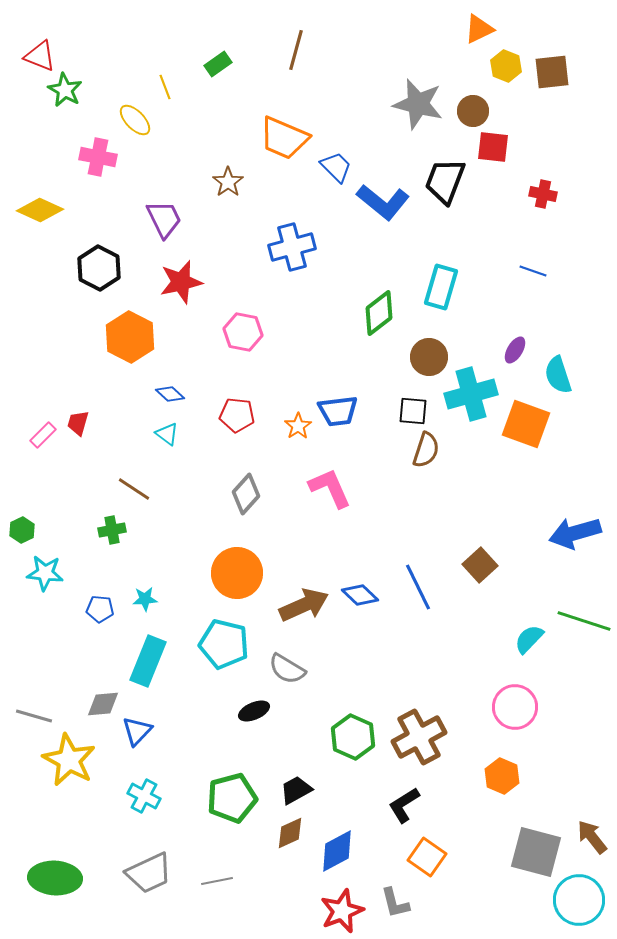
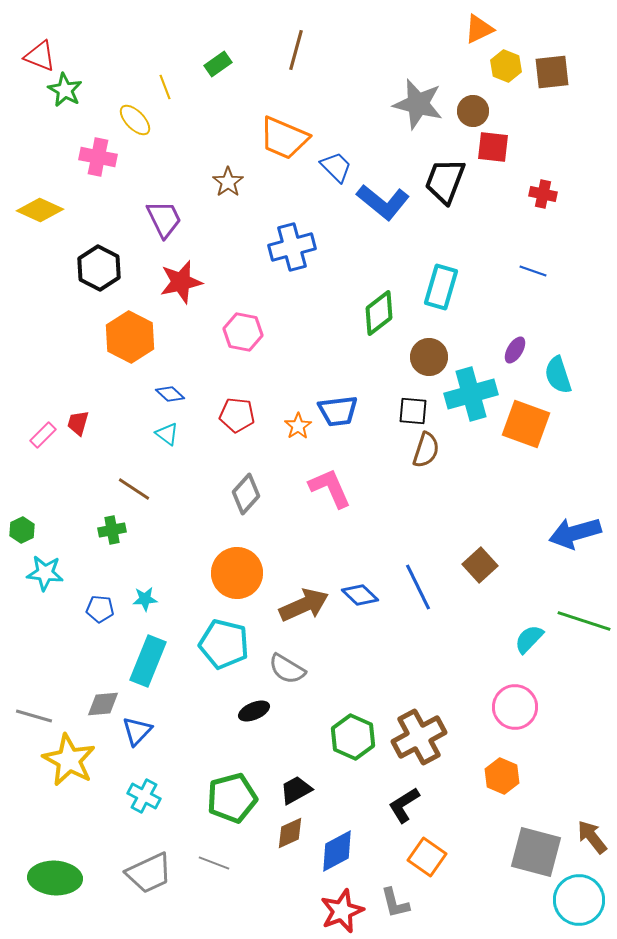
gray line at (217, 881): moved 3 px left, 18 px up; rotated 32 degrees clockwise
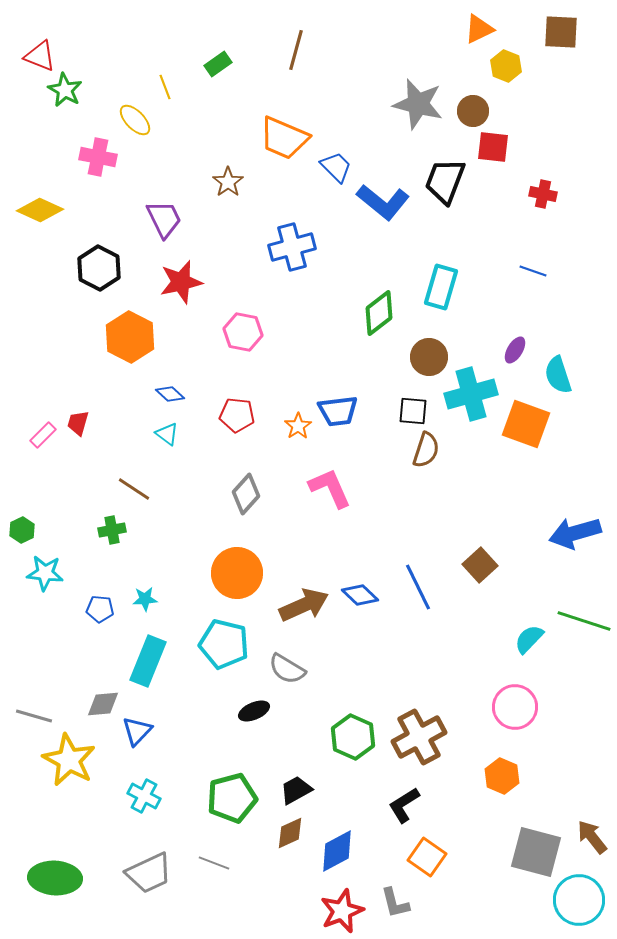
brown square at (552, 72): moved 9 px right, 40 px up; rotated 9 degrees clockwise
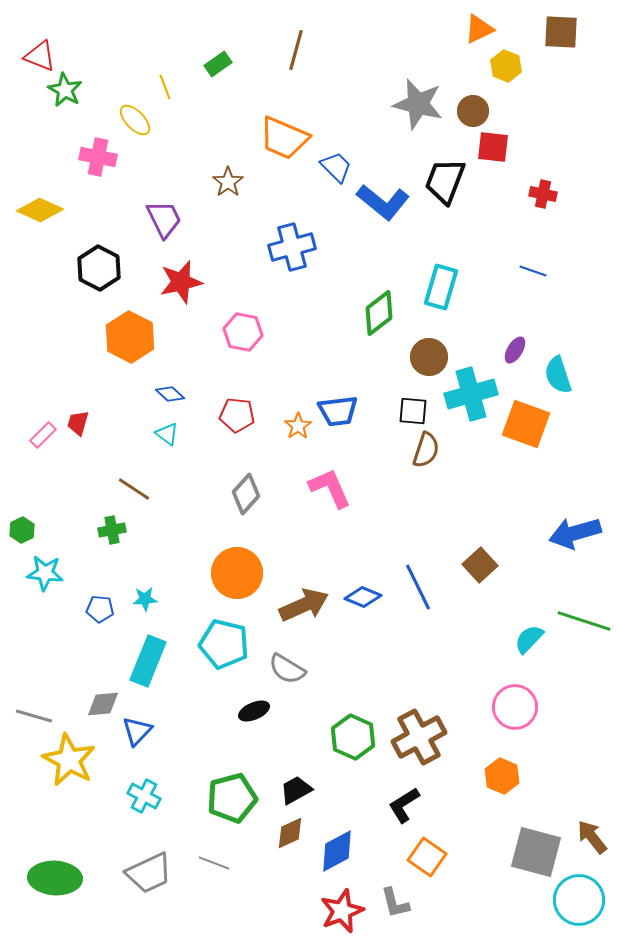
blue diamond at (360, 595): moved 3 px right, 2 px down; rotated 21 degrees counterclockwise
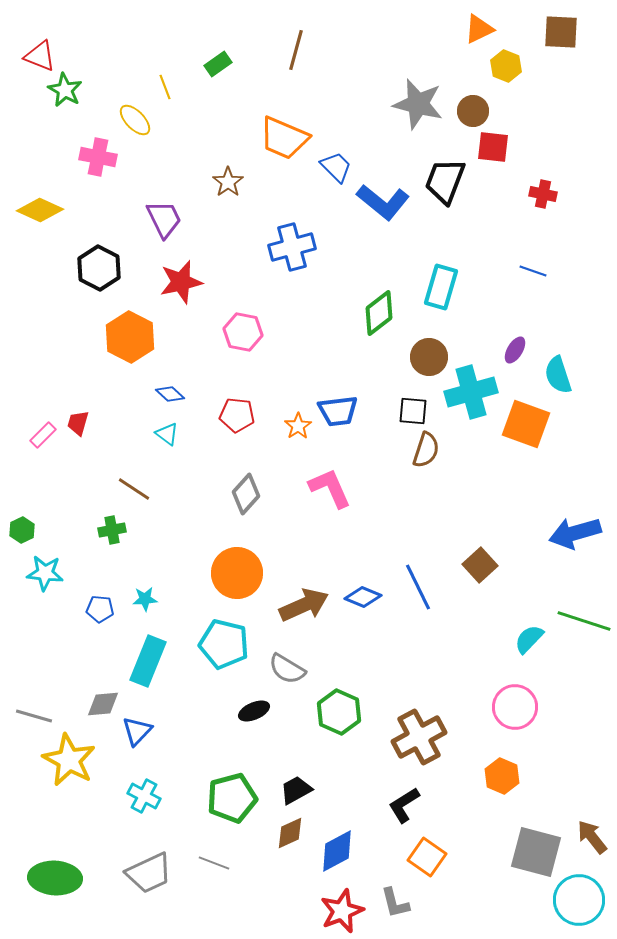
cyan cross at (471, 394): moved 2 px up
green hexagon at (353, 737): moved 14 px left, 25 px up
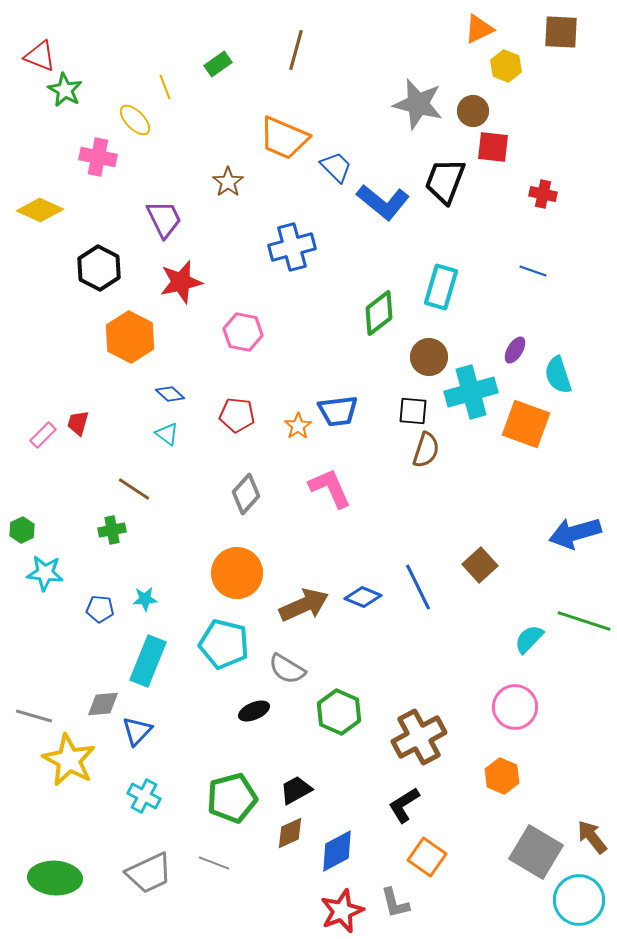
gray square at (536, 852): rotated 16 degrees clockwise
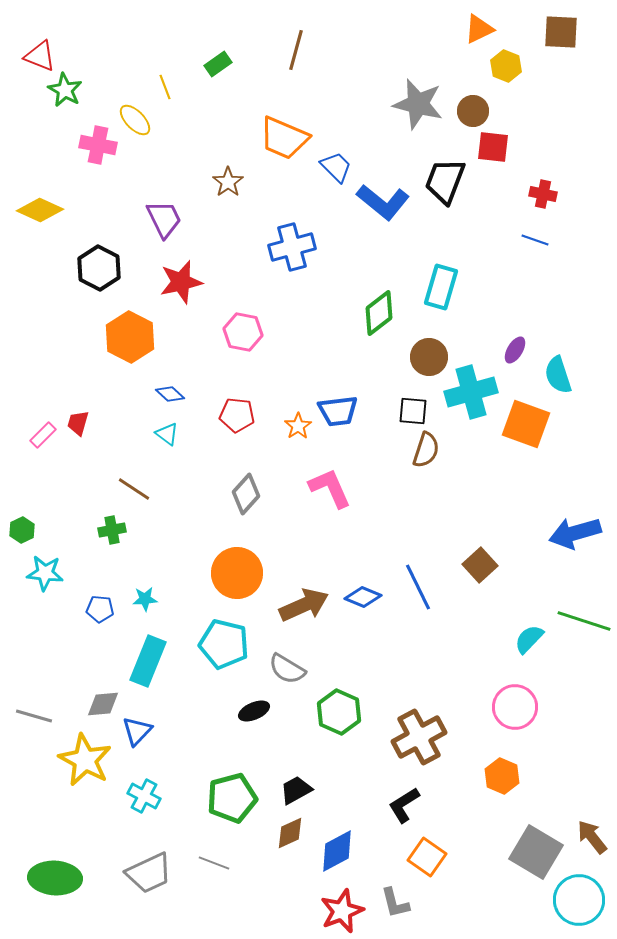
pink cross at (98, 157): moved 12 px up
blue line at (533, 271): moved 2 px right, 31 px up
yellow star at (69, 760): moved 16 px right
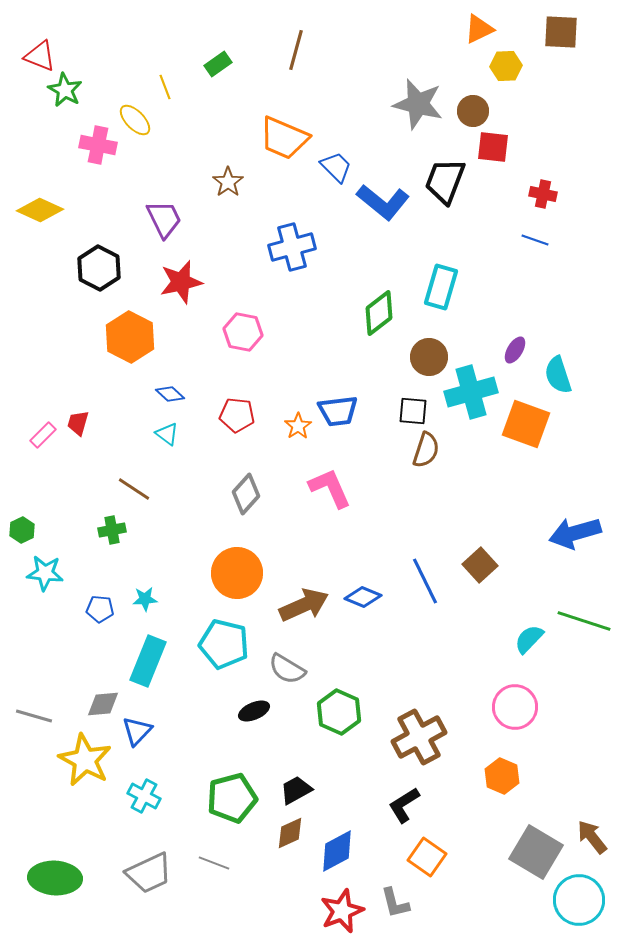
yellow hexagon at (506, 66): rotated 24 degrees counterclockwise
blue line at (418, 587): moved 7 px right, 6 px up
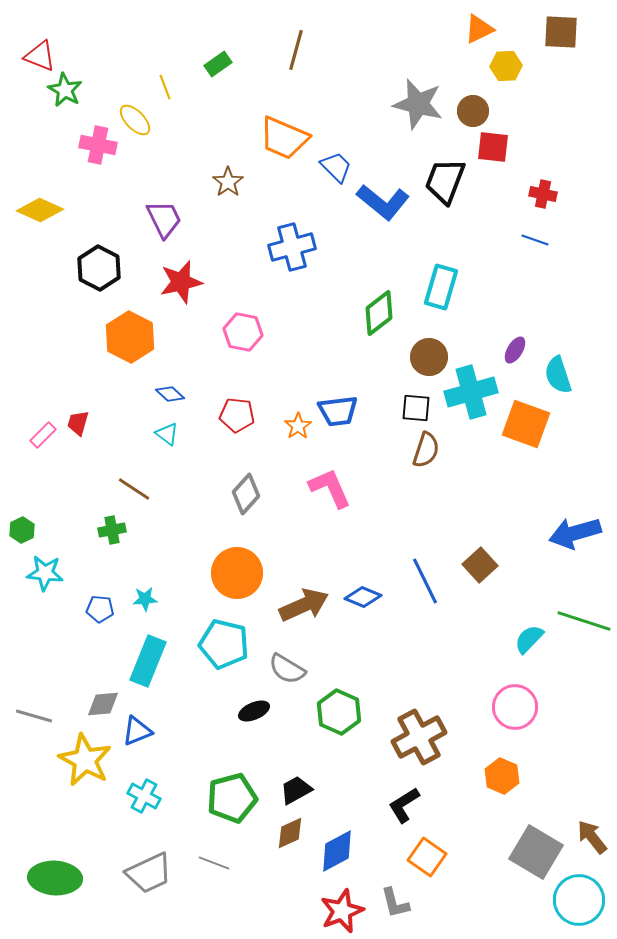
black square at (413, 411): moved 3 px right, 3 px up
blue triangle at (137, 731): rotated 24 degrees clockwise
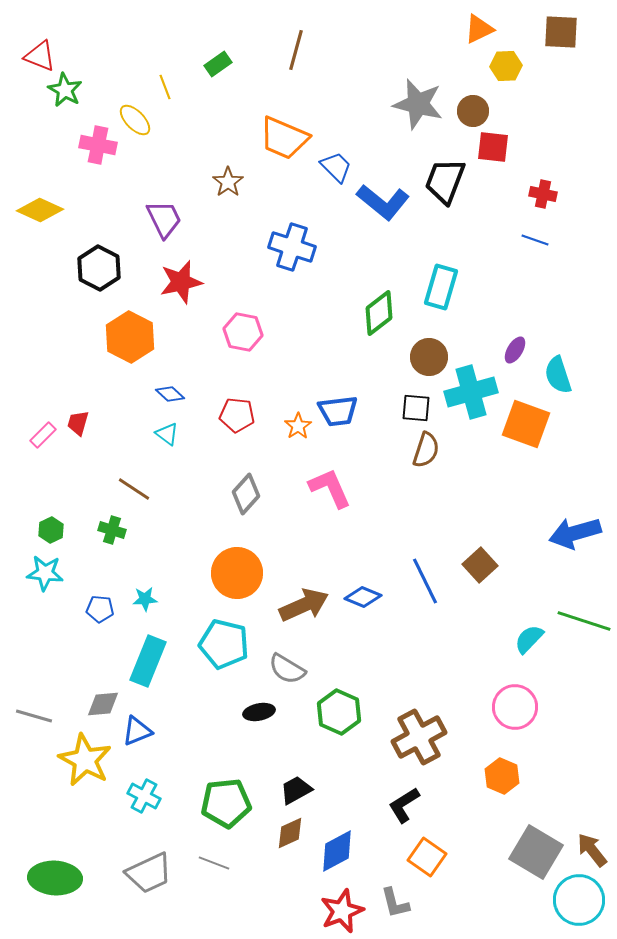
blue cross at (292, 247): rotated 33 degrees clockwise
green hexagon at (22, 530): moved 29 px right
green cross at (112, 530): rotated 28 degrees clockwise
black ellipse at (254, 711): moved 5 px right, 1 px down; rotated 12 degrees clockwise
green pentagon at (232, 798): moved 6 px left, 5 px down; rotated 9 degrees clockwise
brown arrow at (592, 837): moved 13 px down
